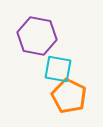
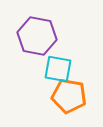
orange pentagon: rotated 16 degrees counterclockwise
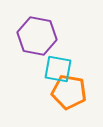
orange pentagon: moved 4 px up
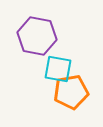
orange pentagon: moved 2 px right; rotated 20 degrees counterclockwise
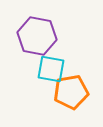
cyan square: moved 7 px left
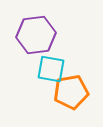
purple hexagon: moved 1 px left, 1 px up; rotated 18 degrees counterclockwise
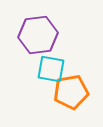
purple hexagon: moved 2 px right
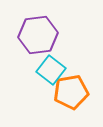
cyan square: moved 1 px down; rotated 28 degrees clockwise
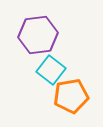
orange pentagon: moved 4 px down
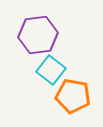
orange pentagon: moved 2 px right; rotated 20 degrees clockwise
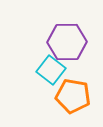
purple hexagon: moved 29 px right, 7 px down; rotated 6 degrees clockwise
